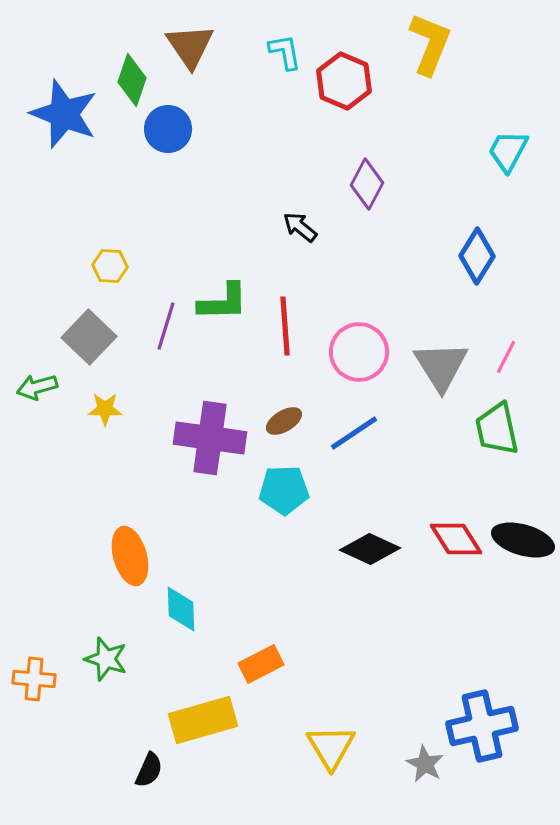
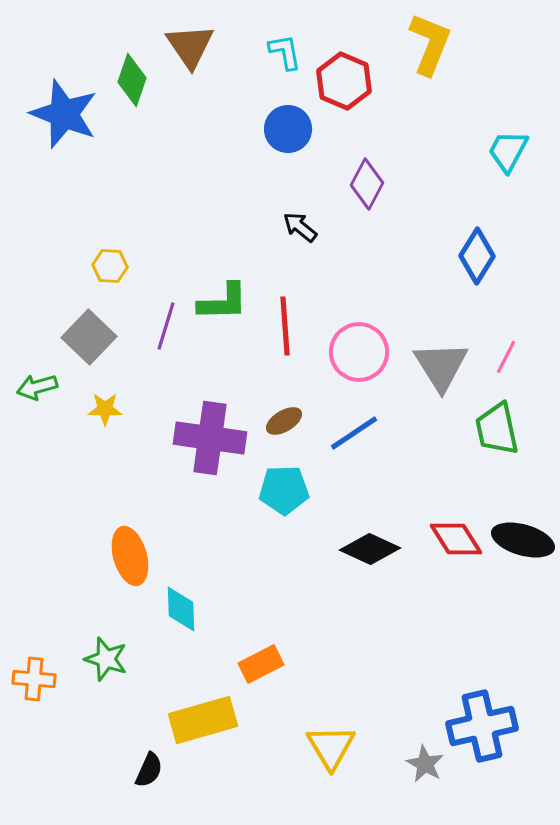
blue circle: moved 120 px right
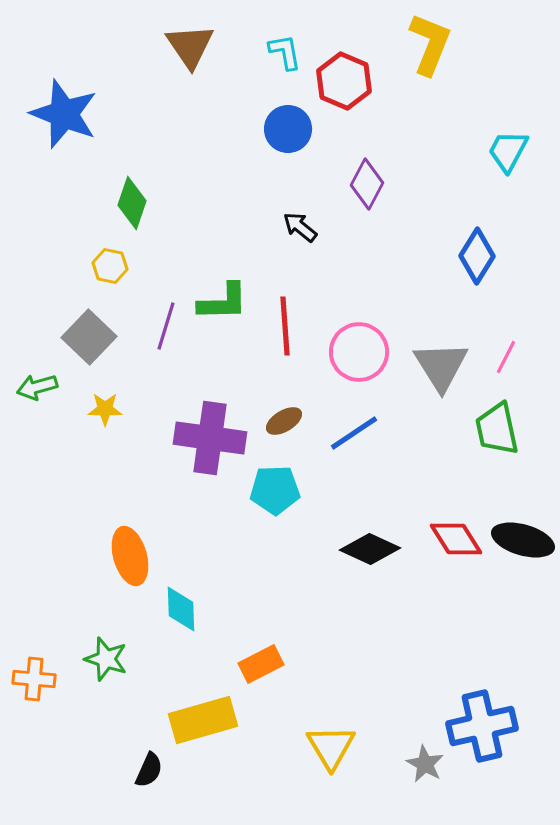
green diamond: moved 123 px down
yellow hexagon: rotated 8 degrees clockwise
cyan pentagon: moved 9 px left
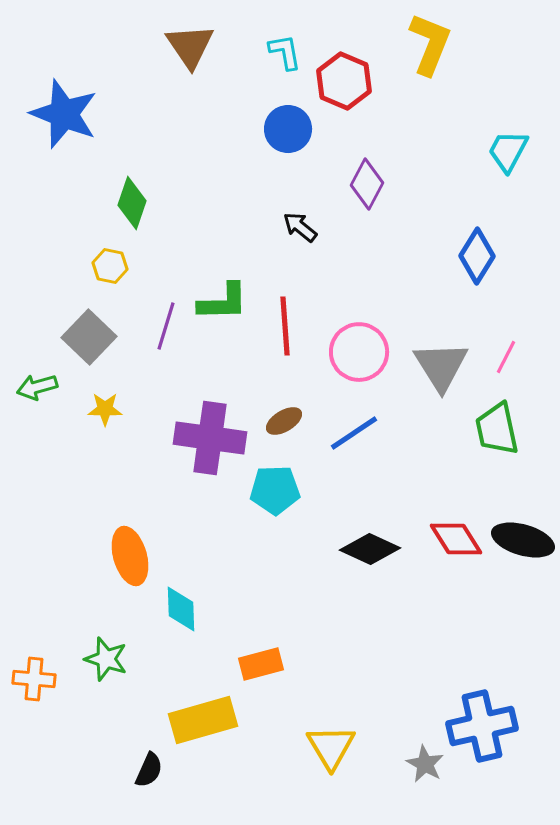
orange rectangle: rotated 12 degrees clockwise
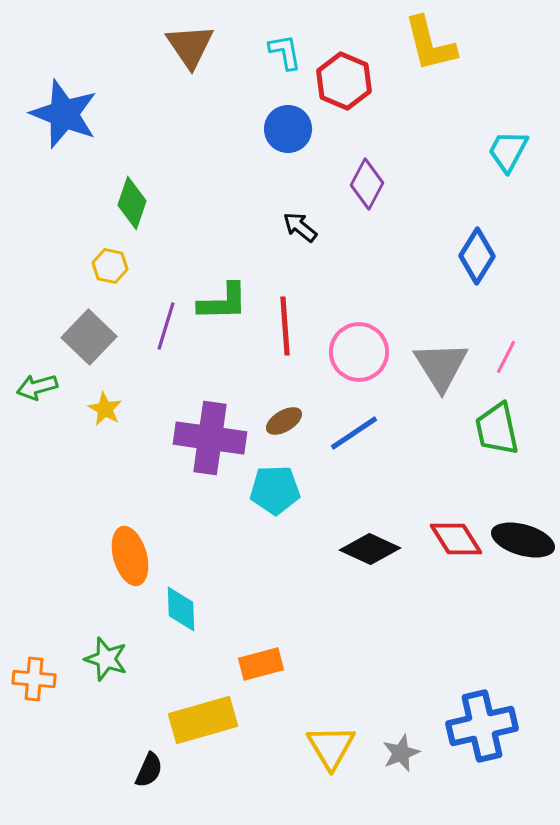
yellow L-shape: rotated 144 degrees clockwise
yellow star: rotated 28 degrees clockwise
gray star: moved 24 px left, 11 px up; rotated 21 degrees clockwise
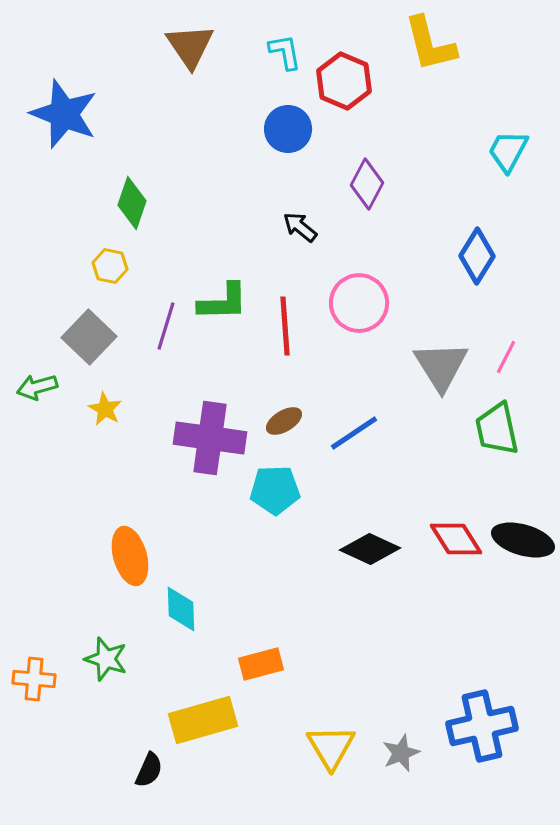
pink circle: moved 49 px up
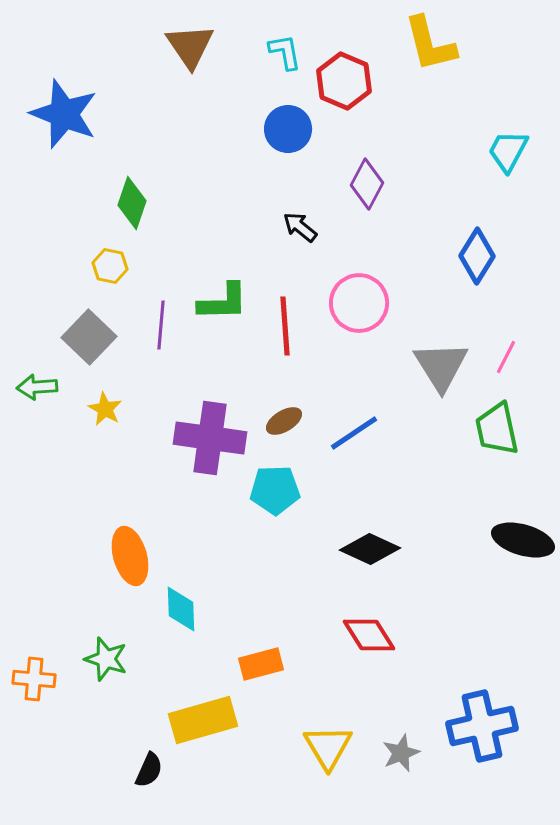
purple line: moved 5 px left, 1 px up; rotated 12 degrees counterclockwise
green arrow: rotated 12 degrees clockwise
red diamond: moved 87 px left, 96 px down
yellow triangle: moved 3 px left
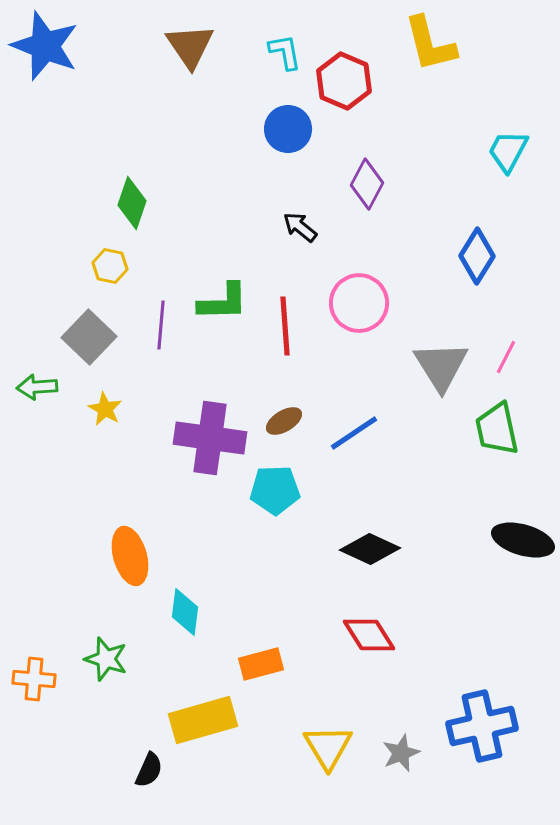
blue star: moved 19 px left, 68 px up
cyan diamond: moved 4 px right, 3 px down; rotated 9 degrees clockwise
